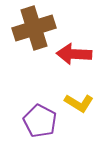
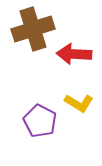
brown cross: moved 1 px left, 1 px down
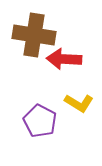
brown cross: moved 1 px right, 6 px down; rotated 27 degrees clockwise
red arrow: moved 10 px left, 5 px down
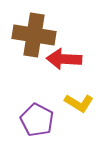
purple pentagon: moved 3 px left, 1 px up
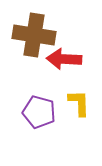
yellow L-shape: rotated 124 degrees counterclockwise
purple pentagon: moved 2 px right, 8 px up; rotated 12 degrees counterclockwise
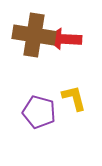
red arrow: moved 20 px up
yellow L-shape: moved 5 px left, 5 px up; rotated 12 degrees counterclockwise
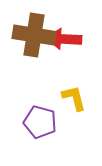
purple pentagon: moved 1 px right, 10 px down
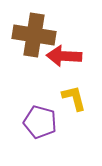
red arrow: moved 17 px down
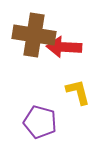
red arrow: moved 9 px up
yellow L-shape: moved 4 px right, 6 px up
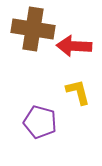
brown cross: moved 1 px left, 6 px up
red arrow: moved 10 px right, 1 px up
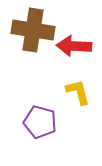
brown cross: moved 1 px down
